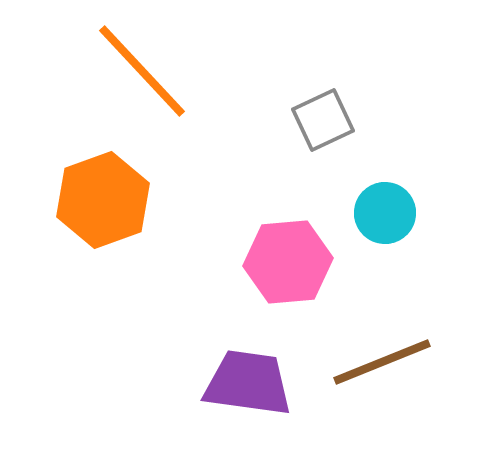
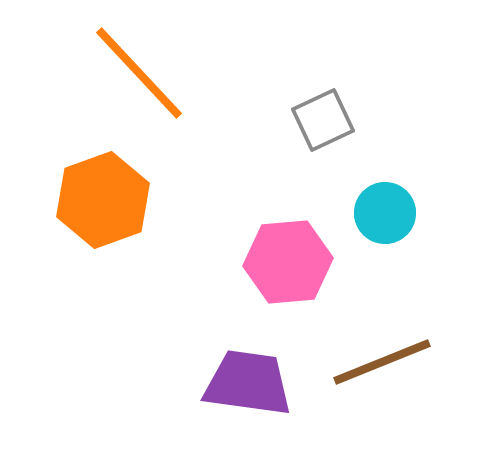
orange line: moved 3 px left, 2 px down
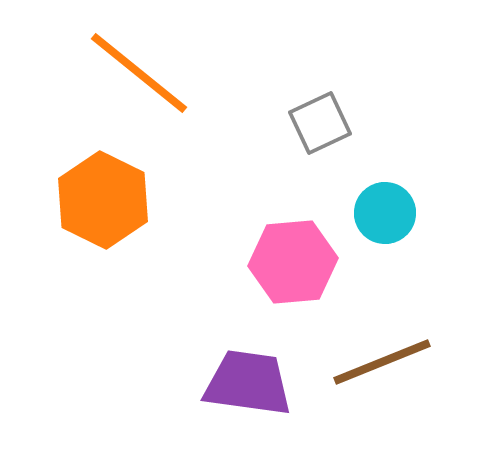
orange line: rotated 8 degrees counterclockwise
gray square: moved 3 px left, 3 px down
orange hexagon: rotated 14 degrees counterclockwise
pink hexagon: moved 5 px right
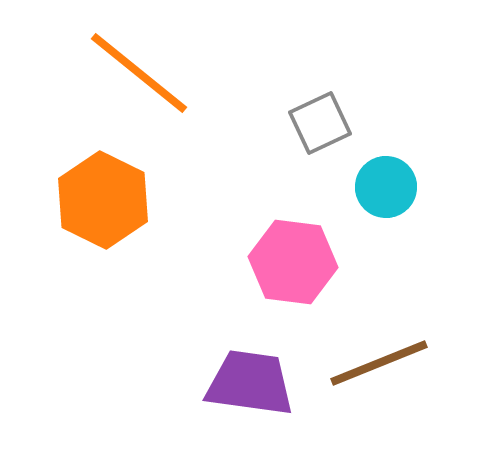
cyan circle: moved 1 px right, 26 px up
pink hexagon: rotated 12 degrees clockwise
brown line: moved 3 px left, 1 px down
purple trapezoid: moved 2 px right
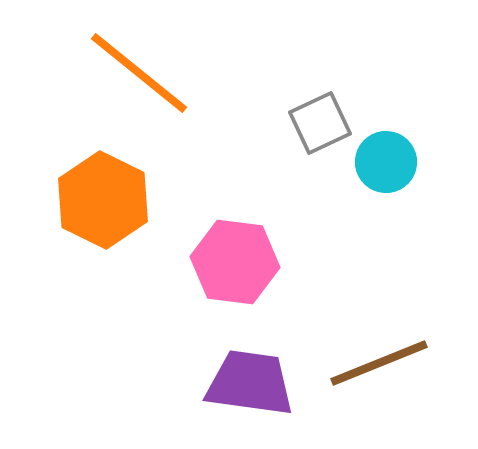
cyan circle: moved 25 px up
pink hexagon: moved 58 px left
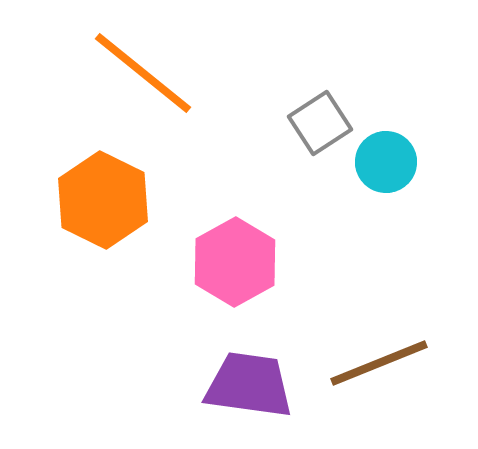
orange line: moved 4 px right
gray square: rotated 8 degrees counterclockwise
pink hexagon: rotated 24 degrees clockwise
purple trapezoid: moved 1 px left, 2 px down
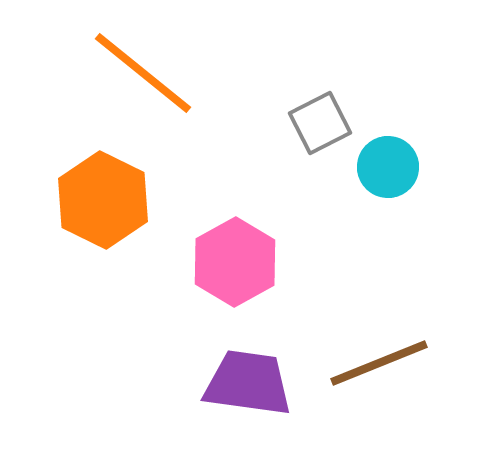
gray square: rotated 6 degrees clockwise
cyan circle: moved 2 px right, 5 px down
purple trapezoid: moved 1 px left, 2 px up
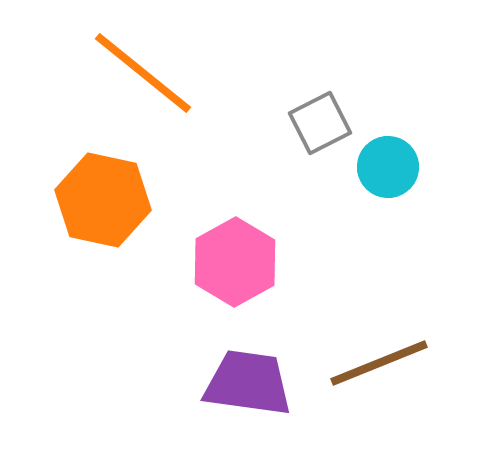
orange hexagon: rotated 14 degrees counterclockwise
